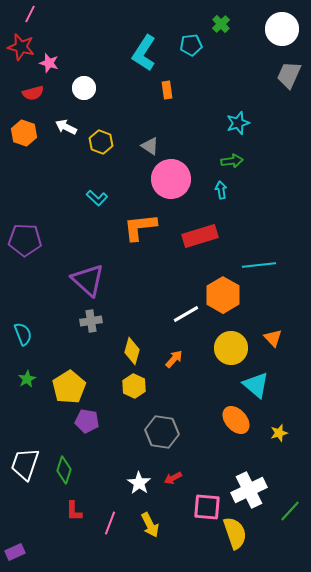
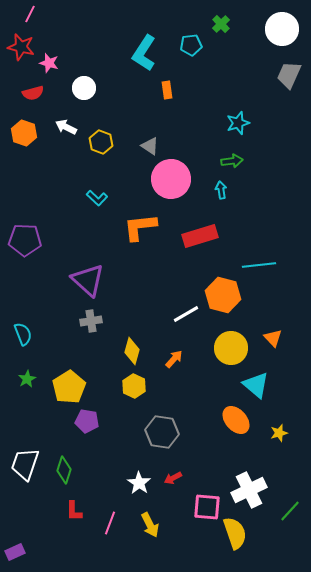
orange hexagon at (223, 295): rotated 16 degrees counterclockwise
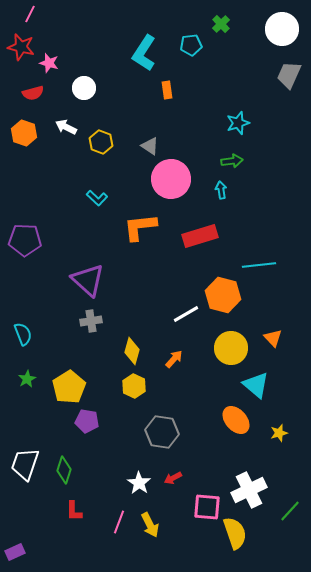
pink line at (110, 523): moved 9 px right, 1 px up
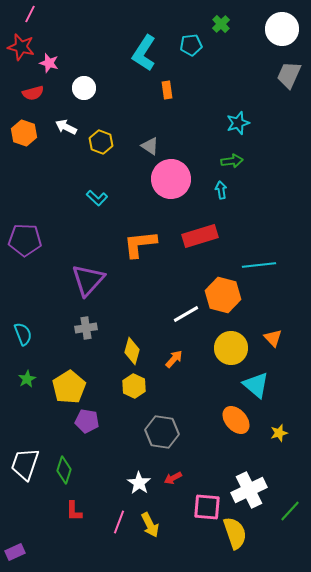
orange L-shape at (140, 227): moved 17 px down
purple triangle at (88, 280): rotated 30 degrees clockwise
gray cross at (91, 321): moved 5 px left, 7 px down
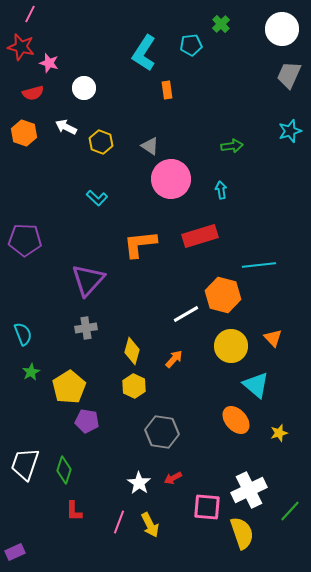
cyan star at (238, 123): moved 52 px right, 8 px down
green arrow at (232, 161): moved 15 px up
yellow circle at (231, 348): moved 2 px up
green star at (27, 379): moved 4 px right, 7 px up
yellow semicircle at (235, 533): moved 7 px right
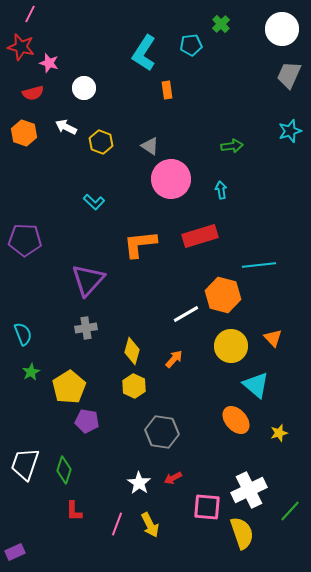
cyan L-shape at (97, 198): moved 3 px left, 4 px down
pink line at (119, 522): moved 2 px left, 2 px down
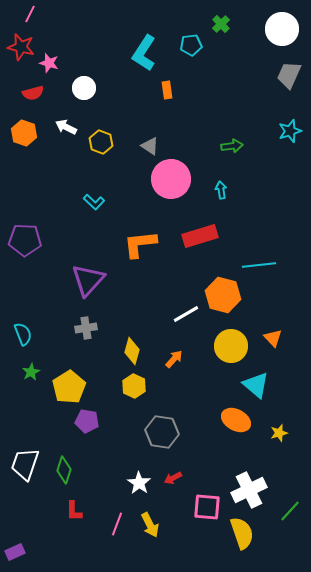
orange ellipse at (236, 420): rotated 20 degrees counterclockwise
